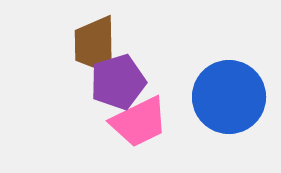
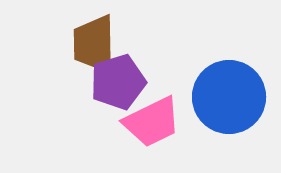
brown trapezoid: moved 1 px left, 1 px up
pink trapezoid: moved 13 px right
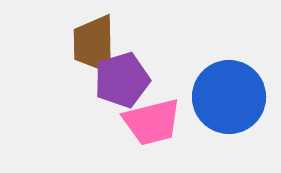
purple pentagon: moved 4 px right, 2 px up
pink trapezoid: rotated 12 degrees clockwise
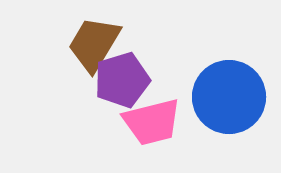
brown trapezoid: rotated 32 degrees clockwise
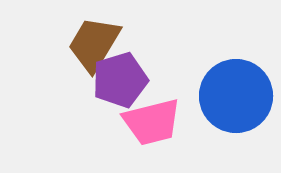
purple pentagon: moved 2 px left
blue circle: moved 7 px right, 1 px up
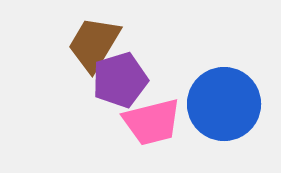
blue circle: moved 12 px left, 8 px down
